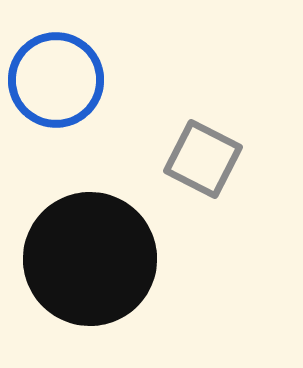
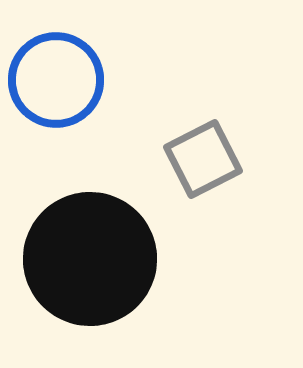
gray square: rotated 36 degrees clockwise
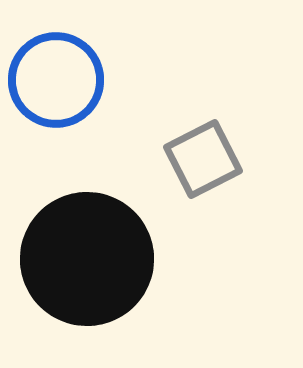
black circle: moved 3 px left
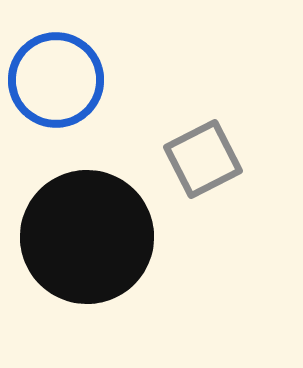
black circle: moved 22 px up
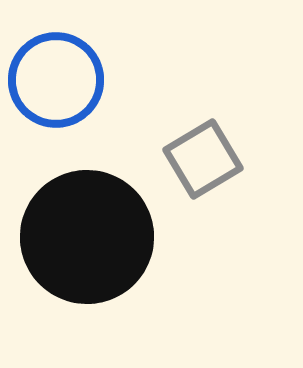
gray square: rotated 4 degrees counterclockwise
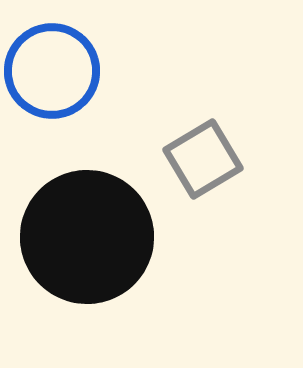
blue circle: moved 4 px left, 9 px up
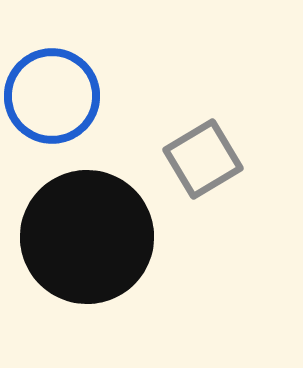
blue circle: moved 25 px down
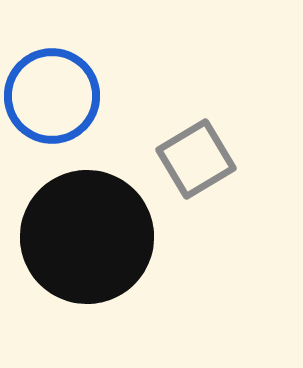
gray square: moved 7 px left
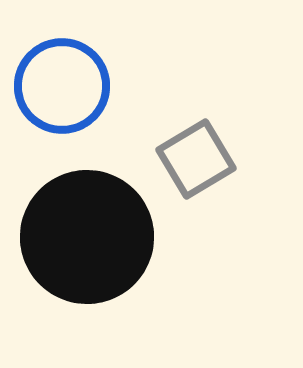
blue circle: moved 10 px right, 10 px up
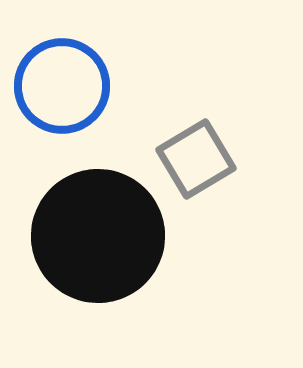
black circle: moved 11 px right, 1 px up
